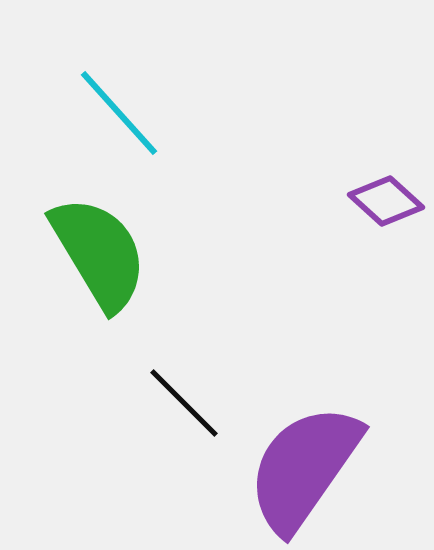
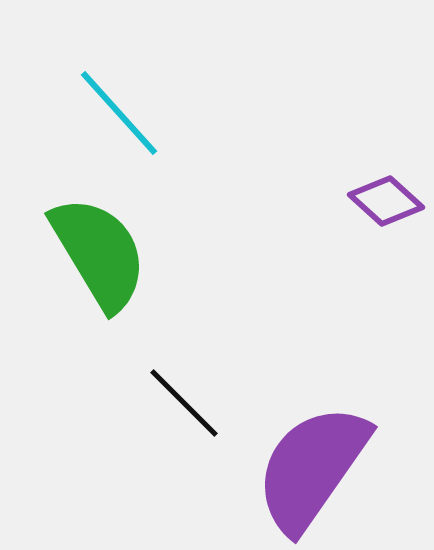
purple semicircle: moved 8 px right
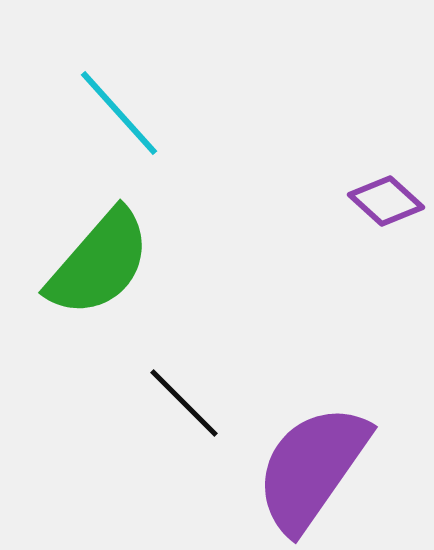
green semicircle: moved 10 px down; rotated 72 degrees clockwise
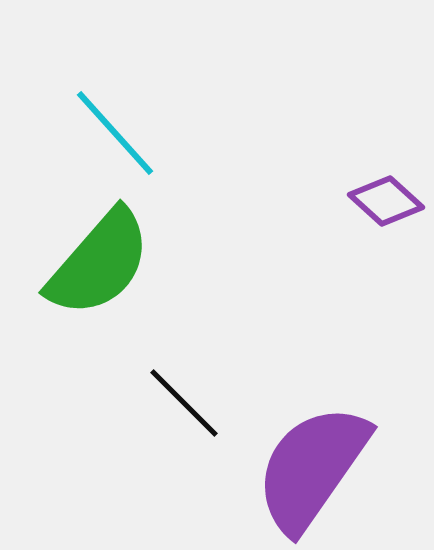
cyan line: moved 4 px left, 20 px down
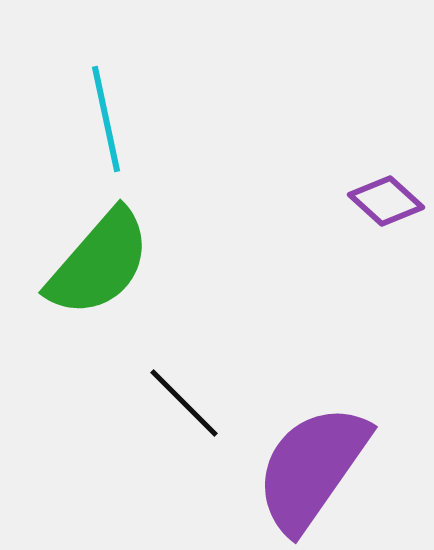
cyan line: moved 9 px left, 14 px up; rotated 30 degrees clockwise
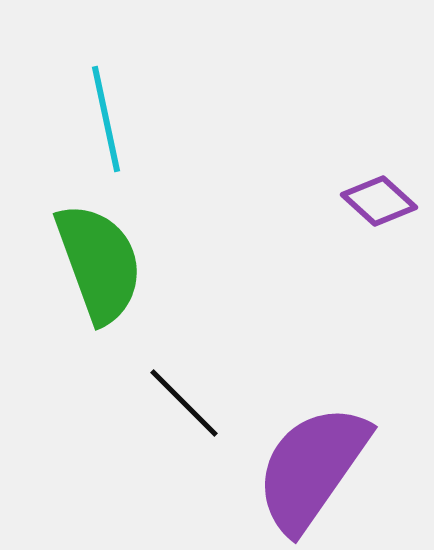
purple diamond: moved 7 px left
green semicircle: rotated 61 degrees counterclockwise
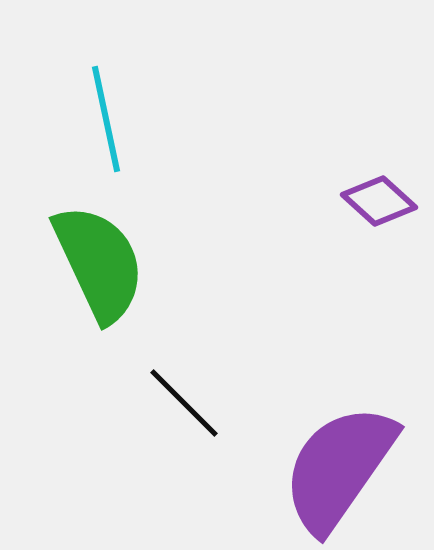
green semicircle: rotated 5 degrees counterclockwise
purple semicircle: moved 27 px right
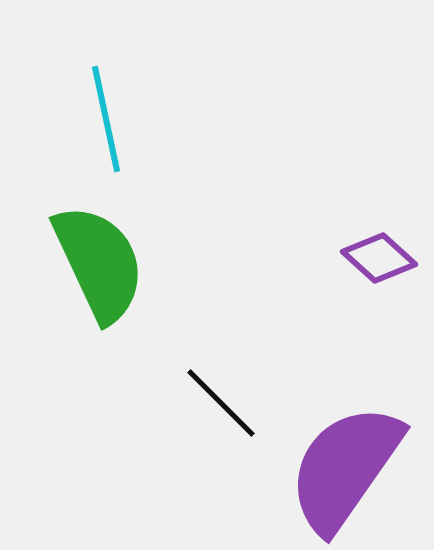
purple diamond: moved 57 px down
black line: moved 37 px right
purple semicircle: moved 6 px right
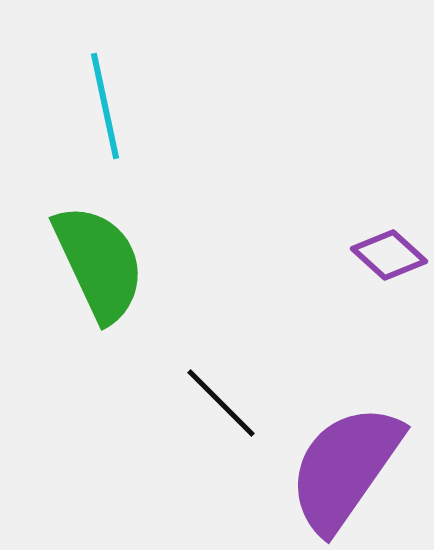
cyan line: moved 1 px left, 13 px up
purple diamond: moved 10 px right, 3 px up
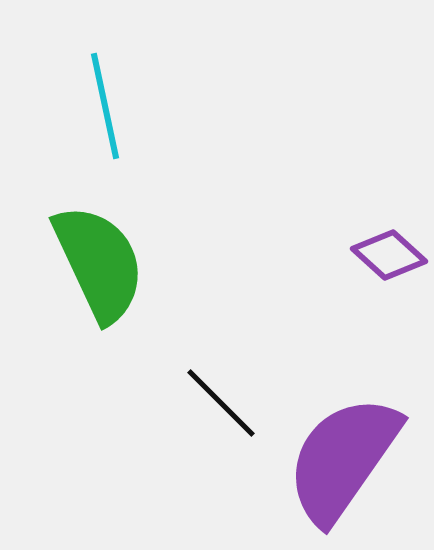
purple semicircle: moved 2 px left, 9 px up
